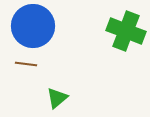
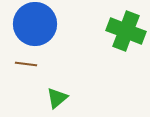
blue circle: moved 2 px right, 2 px up
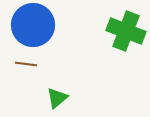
blue circle: moved 2 px left, 1 px down
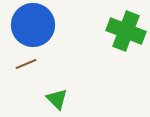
brown line: rotated 30 degrees counterclockwise
green triangle: moved 1 px down; rotated 35 degrees counterclockwise
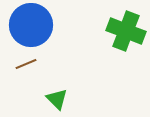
blue circle: moved 2 px left
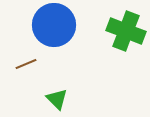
blue circle: moved 23 px right
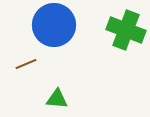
green cross: moved 1 px up
green triangle: rotated 40 degrees counterclockwise
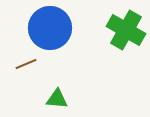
blue circle: moved 4 px left, 3 px down
green cross: rotated 9 degrees clockwise
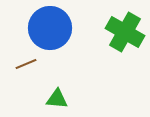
green cross: moved 1 px left, 2 px down
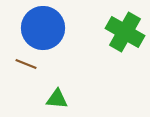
blue circle: moved 7 px left
brown line: rotated 45 degrees clockwise
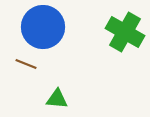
blue circle: moved 1 px up
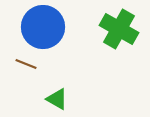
green cross: moved 6 px left, 3 px up
green triangle: rotated 25 degrees clockwise
